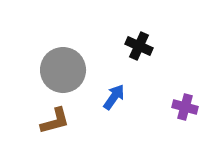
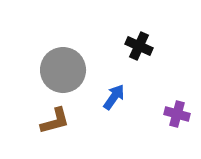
purple cross: moved 8 px left, 7 px down
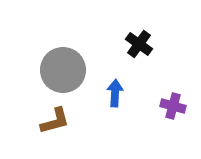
black cross: moved 2 px up; rotated 12 degrees clockwise
blue arrow: moved 1 px right, 4 px up; rotated 32 degrees counterclockwise
purple cross: moved 4 px left, 8 px up
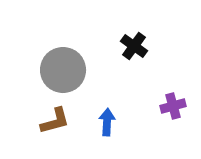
black cross: moved 5 px left, 2 px down
blue arrow: moved 8 px left, 29 px down
purple cross: rotated 30 degrees counterclockwise
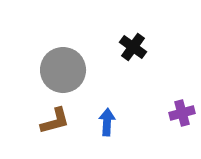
black cross: moved 1 px left, 1 px down
purple cross: moved 9 px right, 7 px down
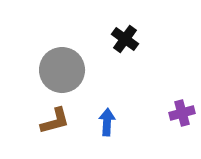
black cross: moved 8 px left, 8 px up
gray circle: moved 1 px left
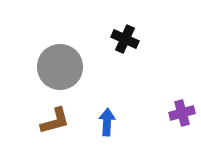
black cross: rotated 12 degrees counterclockwise
gray circle: moved 2 px left, 3 px up
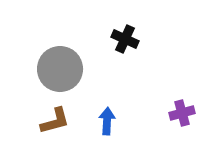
gray circle: moved 2 px down
blue arrow: moved 1 px up
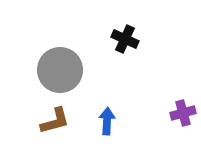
gray circle: moved 1 px down
purple cross: moved 1 px right
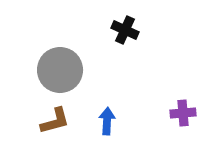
black cross: moved 9 px up
purple cross: rotated 10 degrees clockwise
